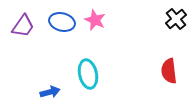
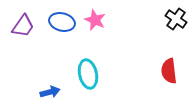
black cross: rotated 15 degrees counterclockwise
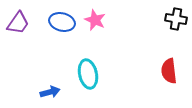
black cross: rotated 25 degrees counterclockwise
purple trapezoid: moved 5 px left, 3 px up
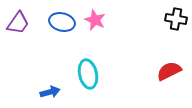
red semicircle: rotated 70 degrees clockwise
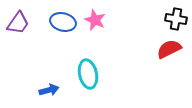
blue ellipse: moved 1 px right
red semicircle: moved 22 px up
blue arrow: moved 1 px left, 2 px up
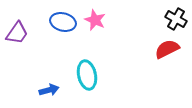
black cross: rotated 20 degrees clockwise
purple trapezoid: moved 1 px left, 10 px down
red semicircle: moved 2 px left
cyan ellipse: moved 1 px left, 1 px down
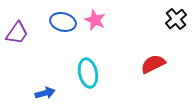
black cross: rotated 20 degrees clockwise
red semicircle: moved 14 px left, 15 px down
cyan ellipse: moved 1 px right, 2 px up
blue arrow: moved 4 px left, 3 px down
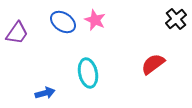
blue ellipse: rotated 20 degrees clockwise
red semicircle: rotated 10 degrees counterclockwise
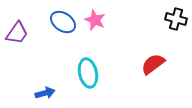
black cross: rotated 35 degrees counterclockwise
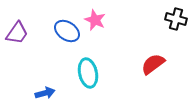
blue ellipse: moved 4 px right, 9 px down
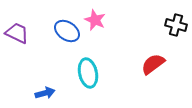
black cross: moved 6 px down
purple trapezoid: rotated 100 degrees counterclockwise
